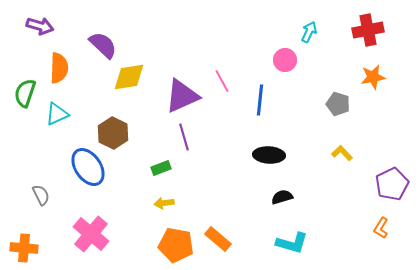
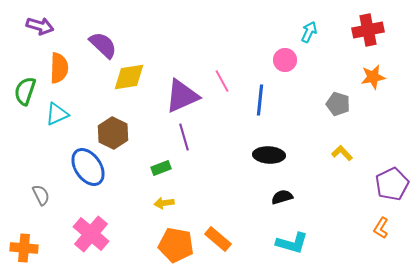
green semicircle: moved 2 px up
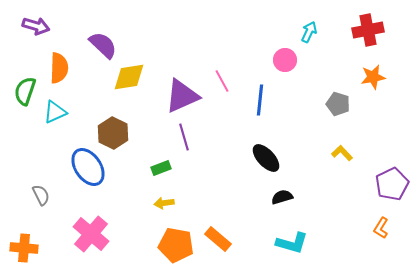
purple arrow: moved 4 px left
cyan triangle: moved 2 px left, 2 px up
black ellipse: moved 3 px left, 3 px down; rotated 44 degrees clockwise
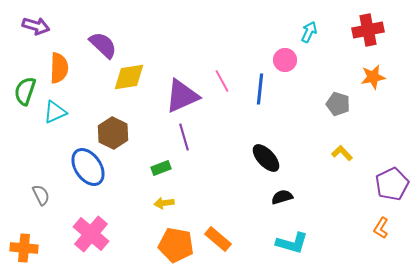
blue line: moved 11 px up
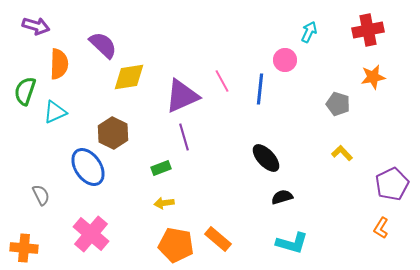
orange semicircle: moved 4 px up
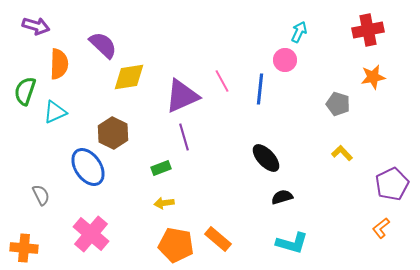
cyan arrow: moved 10 px left
orange L-shape: rotated 20 degrees clockwise
